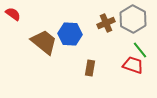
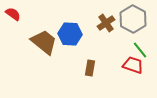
brown cross: rotated 12 degrees counterclockwise
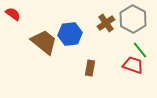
blue hexagon: rotated 10 degrees counterclockwise
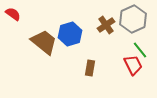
gray hexagon: rotated 8 degrees clockwise
brown cross: moved 2 px down
blue hexagon: rotated 10 degrees counterclockwise
red trapezoid: rotated 45 degrees clockwise
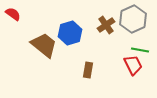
blue hexagon: moved 1 px up
brown trapezoid: moved 3 px down
green line: rotated 42 degrees counterclockwise
brown rectangle: moved 2 px left, 2 px down
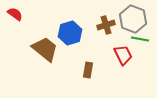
red semicircle: moved 2 px right
gray hexagon: rotated 16 degrees counterclockwise
brown cross: rotated 18 degrees clockwise
brown trapezoid: moved 1 px right, 4 px down
green line: moved 11 px up
red trapezoid: moved 10 px left, 10 px up
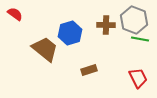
gray hexagon: moved 1 px right, 1 px down
brown cross: rotated 18 degrees clockwise
red trapezoid: moved 15 px right, 23 px down
brown rectangle: moved 1 px right; rotated 63 degrees clockwise
